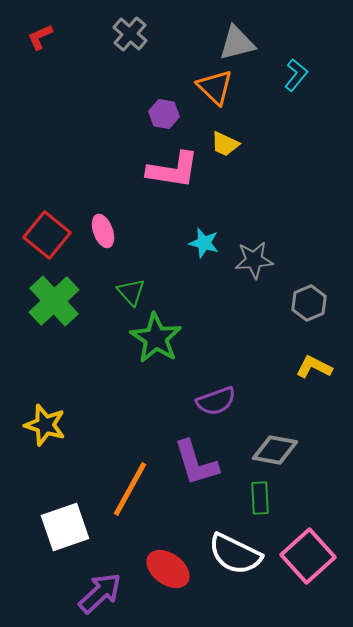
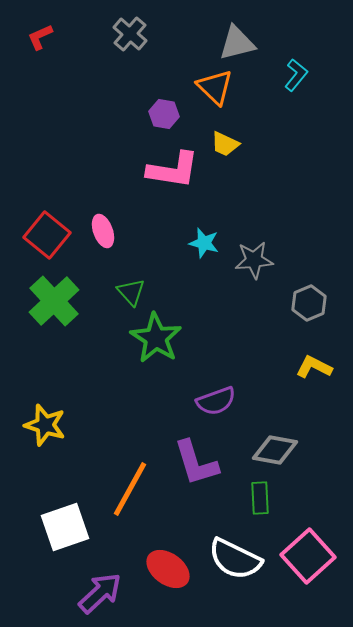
white semicircle: moved 5 px down
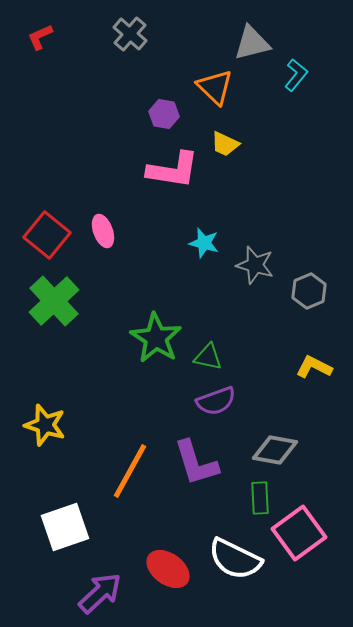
gray triangle: moved 15 px right
gray star: moved 1 px right, 5 px down; rotated 21 degrees clockwise
green triangle: moved 77 px right, 65 px down; rotated 36 degrees counterclockwise
gray hexagon: moved 12 px up
orange line: moved 18 px up
pink square: moved 9 px left, 23 px up; rotated 6 degrees clockwise
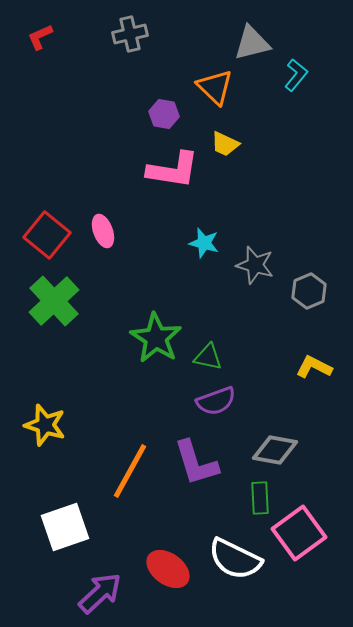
gray cross: rotated 36 degrees clockwise
